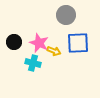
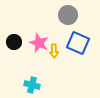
gray circle: moved 2 px right
blue square: rotated 25 degrees clockwise
yellow arrow: rotated 64 degrees clockwise
cyan cross: moved 1 px left, 22 px down
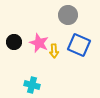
blue square: moved 1 px right, 2 px down
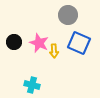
blue square: moved 2 px up
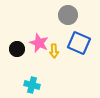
black circle: moved 3 px right, 7 px down
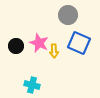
black circle: moved 1 px left, 3 px up
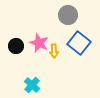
blue square: rotated 15 degrees clockwise
cyan cross: rotated 28 degrees clockwise
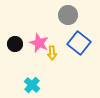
black circle: moved 1 px left, 2 px up
yellow arrow: moved 2 px left, 2 px down
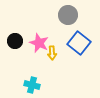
black circle: moved 3 px up
cyan cross: rotated 28 degrees counterclockwise
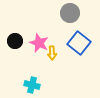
gray circle: moved 2 px right, 2 px up
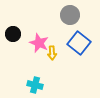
gray circle: moved 2 px down
black circle: moved 2 px left, 7 px up
cyan cross: moved 3 px right
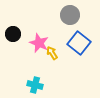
yellow arrow: rotated 152 degrees clockwise
